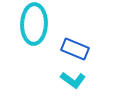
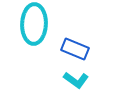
cyan L-shape: moved 3 px right
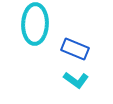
cyan ellipse: moved 1 px right
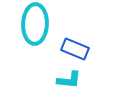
cyan L-shape: moved 7 px left; rotated 30 degrees counterclockwise
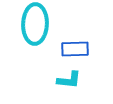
blue rectangle: rotated 24 degrees counterclockwise
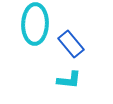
blue rectangle: moved 4 px left, 5 px up; rotated 52 degrees clockwise
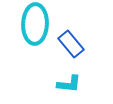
cyan L-shape: moved 4 px down
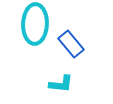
cyan L-shape: moved 8 px left
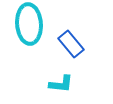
cyan ellipse: moved 6 px left; rotated 6 degrees counterclockwise
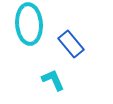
cyan L-shape: moved 8 px left, 4 px up; rotated 120 degrees counterclockwise
